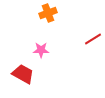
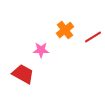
orange cross: moved 17 px right, 17 px down; rotated 18 degrees counterclockwise
red line: moved 2 px up
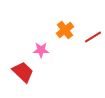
red trapezoid: moved 2 px up; rotated 15 degrees clockwise
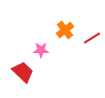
red line: moved 1 px left, 1 px down
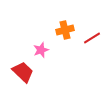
orange cross: rotated 24 degrees clockwise
pink star: rotated 21 degrees counterclockwise
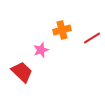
orange cross: moved 3 px left
red trapezoid: moved 1 px left
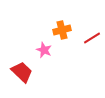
pink star: moved 3 px right; rotated 28 degrees counterclockwise
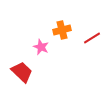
pink star: moved 3 px left, 3 px up
